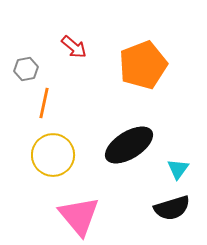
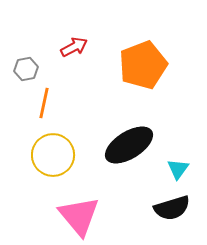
red arrow: rotated 68 degrees counterclockwise
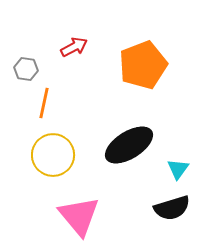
gray hexagon: rotated 20 degrees clockwise
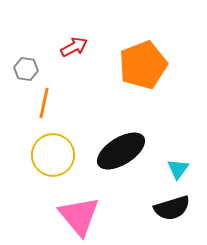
black ellipse: moved 8 px left, 6 px down
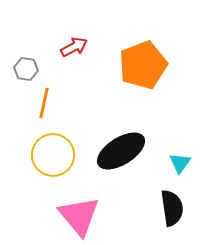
cyan triangle: moved 2 px right, 6 px up
black semicircle: rotated 81 degrees counterclockwise
